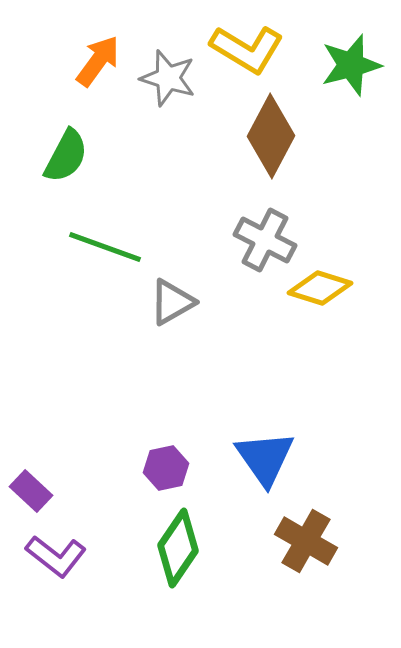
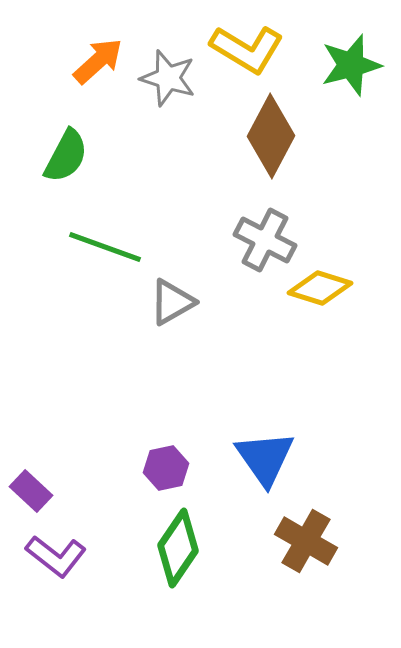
orange arrow: rotated 12 degrees clockwise
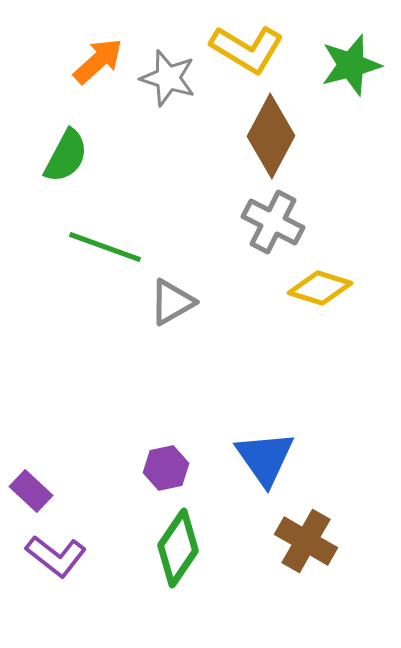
gray cross: moved 8 px right, 18 px up
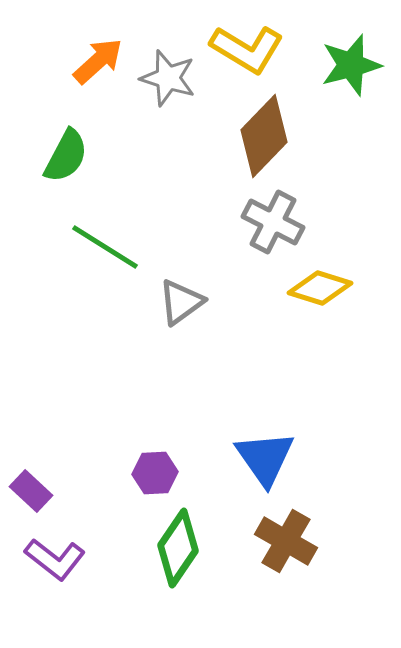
brown diamond: moved 7 px left; rotated 16 degrees clockwise
green line: rotated 12 degrees clockwise
gray triangle: moved 9 px right; rotated 6 degrees counterclockwise
purple hexagon: moved 11 px left, 5 px down; rotated 9 degrees clockwise
brown cross: moved 20 px left
purple L-shape: moved 1 px left, 3 px down
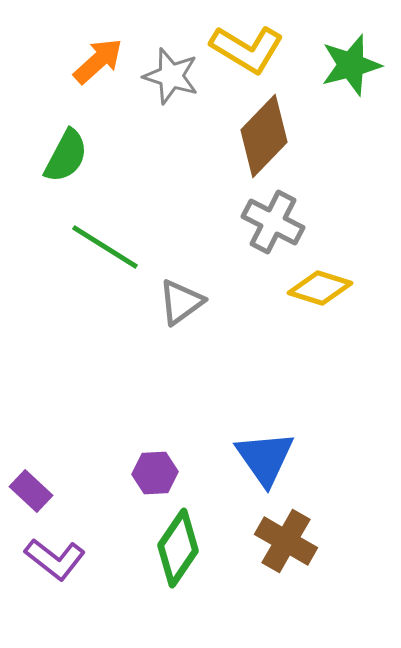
gray star: moved 3 px right, 2 px up
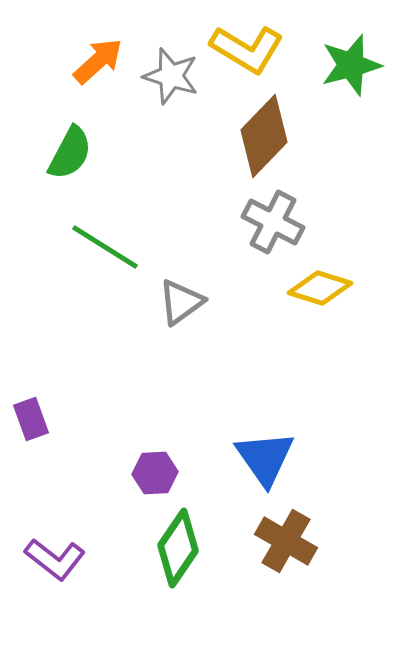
green semicircle: moved 4 px right, 3 px up
purple rectangle: moved 72 px up; rotated 27 degrees clockwise
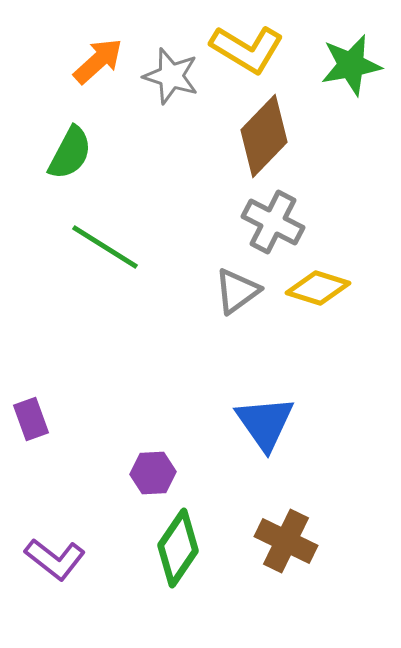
green star: rotated 4 degrees clockwise
yellow diamond: moved 2 px left
gray triangle: moved 56 px right, 11 px up
blue triangle: moved 35 px up
purple hexagon: moved 2 px left
brown cross: rotated 4 degrees counterclockwise
